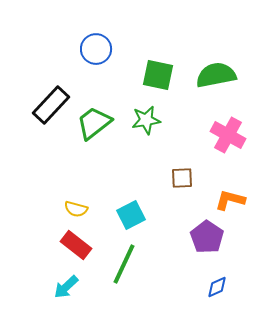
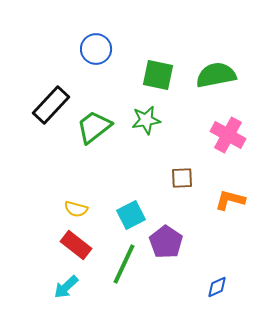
green trapezoid: moved 4 px down
purple pentagon: moved 41 px left, 5 px down
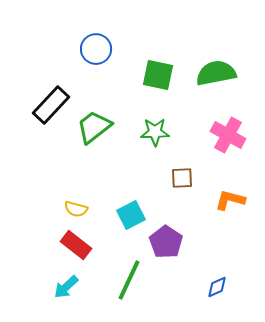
green semicircle: moved 2 px up
green star: moved 9 px right, 12 px down; rotated 8 degrees clockwise
green line: moved 5 px right, 16 px down
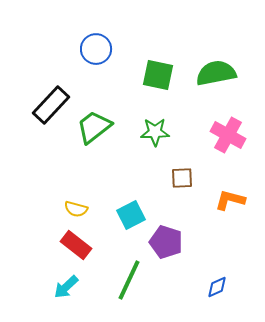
purple pentagon: rotated 16 degrees counterclockwise
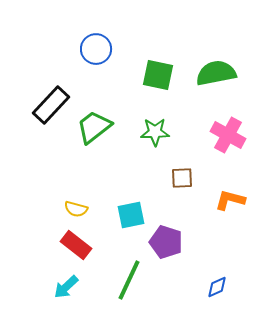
cyan square: rotated 16 degrees clockwise
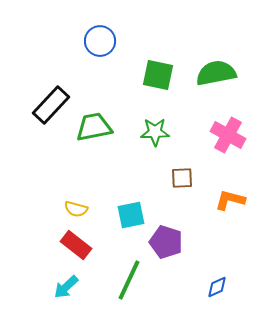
blue circle: moved 4 px right, 8 px up
green trapezoid: rotated 27 degrees clockwise
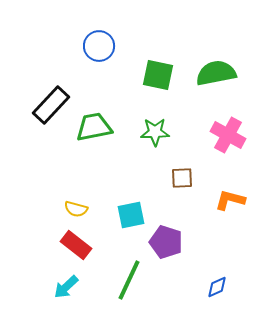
blue circle: moved 1 px left, 5 px down
